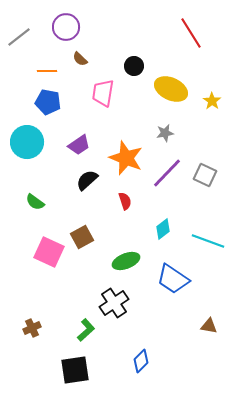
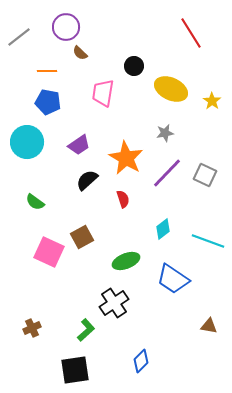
brown semicircle: moved 6 px up
orange star: rotated 8 degrees clockwise
red semicircle: moved 2 px left, 2 px up
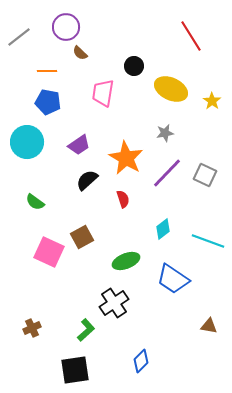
red line: moved 3 px down
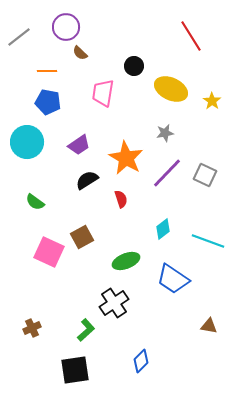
black semicircle: rotated 10 degrees clockwise
red semicircle: moved 2 px left
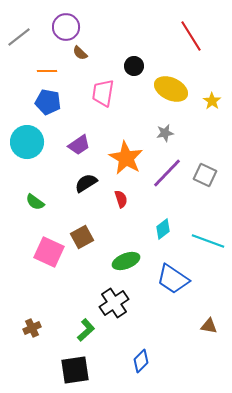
black semicircle: moved 1 px left, 3 px down
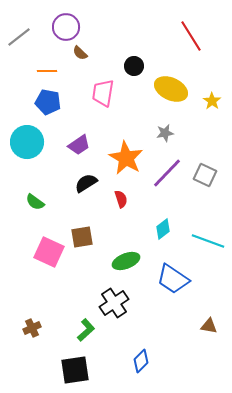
brown square: rotated 20 degrees clockwise
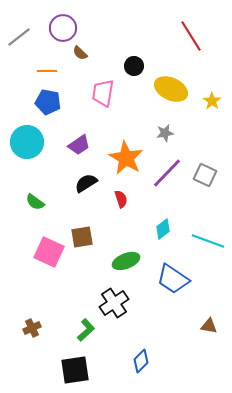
purple circle: moved 3 px left, 1 px down
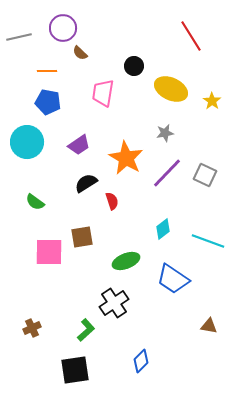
gray line: rotated 25 degrees clockwise
red semicircle: moved 9 px left, 2 px down
pink square: rotated 24 degrees counterclockwise
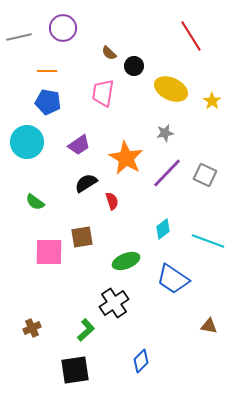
brown semicircle: moved 29 px right
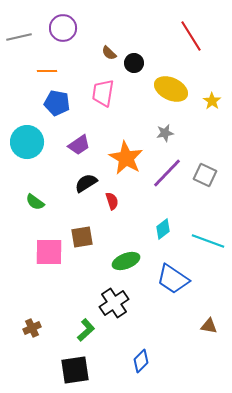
black circle: moved 3 px up
blue pentagon: moved 9 px right, 1 px down
